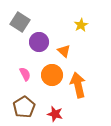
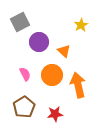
gray square: rotated 30 degrees clockwise
red star: rotated 21 degrees counterclockwise
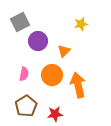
yellow star: moved 1 px up; rotated 16 degrees clockwise
purple circle: moved 1 px left, 1 px up
orange triangle: rotated 32 degrees clockwise
pink semicircle: moved 1 px left; rotated 40 degrees clockwise
brown pentagon: moved 2 px right, 1 px up
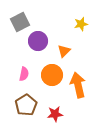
brown pentagon: moved 1 px up
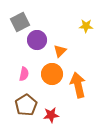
yellow star: moved 5 px right, 2 px down; rotated 16 degrees clockwise
purple circle: moved 1 px left, 1 px up
orange triangle: moved 4 px left
orange circle: moved 1 px up
red star: moved 4 px left, 1 px down
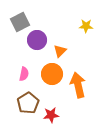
brown pentagon: moved 2 px right, 2 px up
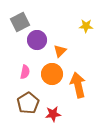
pink semicircle: moved 1 px right, 2 px up
red star: moved 2 px right, 1 px up
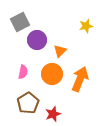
yellow star: rotated 16 degrees counterclockwise
pink semicircle: moved 2 px left
orange arrow: moved 2 px right, 6 px up; rotated 35 degrees clockwise
red star: rotated 14 degrees counterclockwise
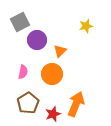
orange arrow: moved 4 px left, 25 px down
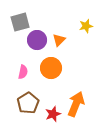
gray square: rotated 12 degrees clockwise
orange triangle: moved 1 px left, 11 px up
orange circle: moved 1 px left, 6 px up
